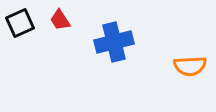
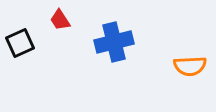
black square: moved 20 px down
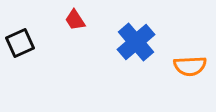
red trapezoid: moved 15 px right
blue cross: moved 22 px right; rotated 27 degrees counterclockwise
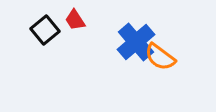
black square: moved 25 px right, 13 px up; rotated 16 degrees counterclockwise
orange semicircle: moved 30 px left, 9 px up; rotated 40 degrees clockwise
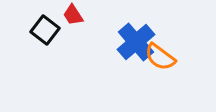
red trapezoid: moved 2 px left, 5 px up
black square: rotated 12 degrees counterclockwise
